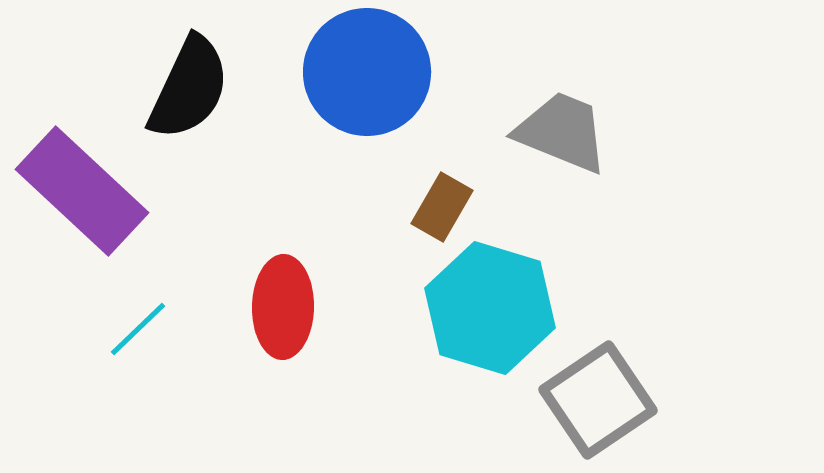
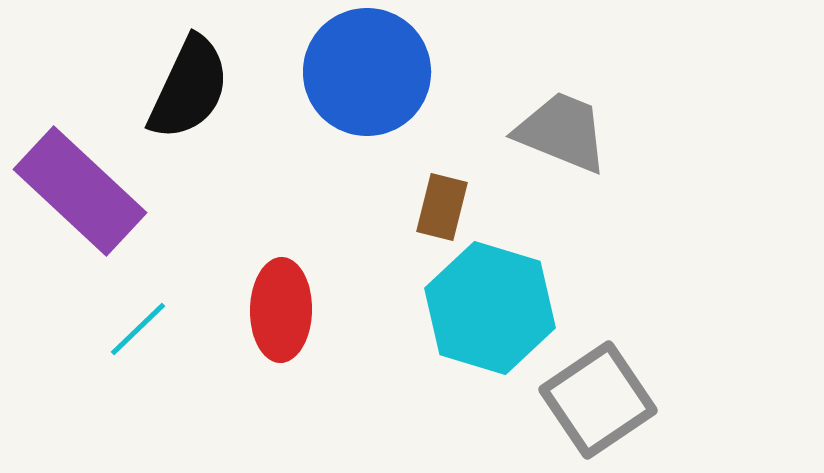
purple rectangle: moved 2 px left
brown rectangle: rotated 16 degrees counterclockwise
red ellipse: moved 2 px left, 3 px down
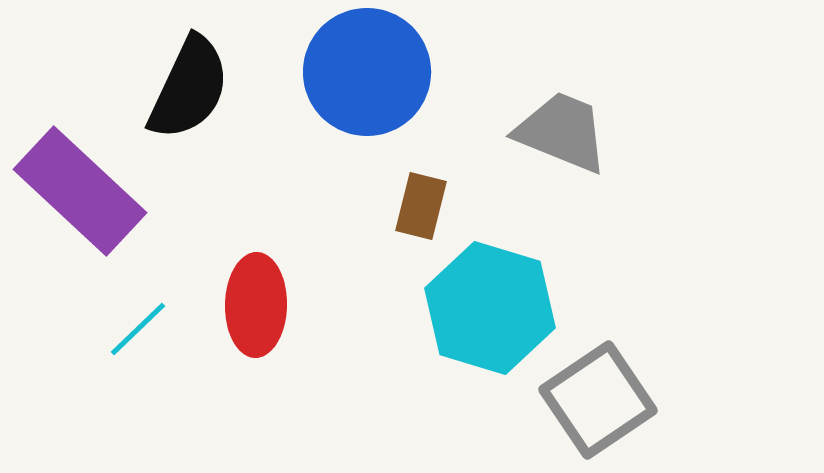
brown rectangle: moved 21 px left, 1 px up
red ellipse: moved 25 px left, 5 px up
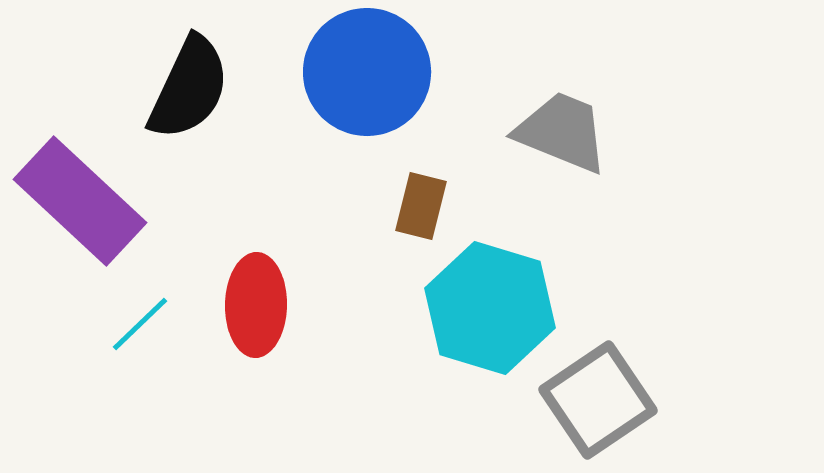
purple rectangle: moved 10 px down
cyan line: moved 2 px right, 5 px up
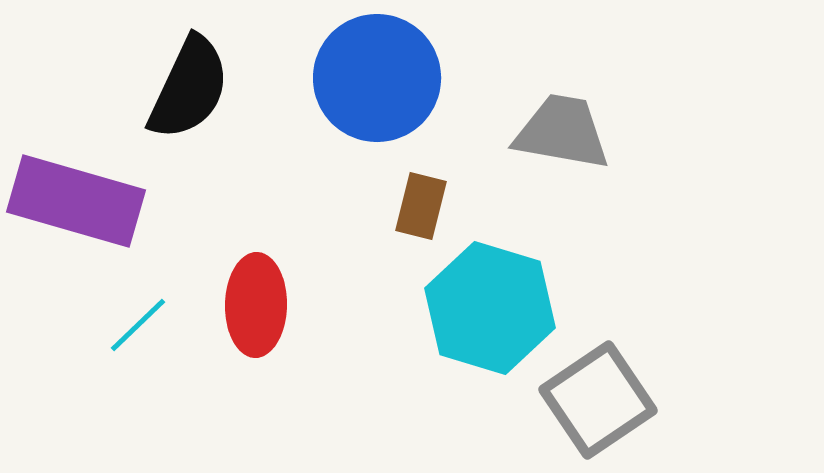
blue circle: moved 10 px right, 6 px down
gray trapezoid: rotated 12 degrees counterclockwise
purple rectangle: moved 4 px left; rotated 27 degrees counterclockwise
cyan line: moved 2 px left, 1 px down
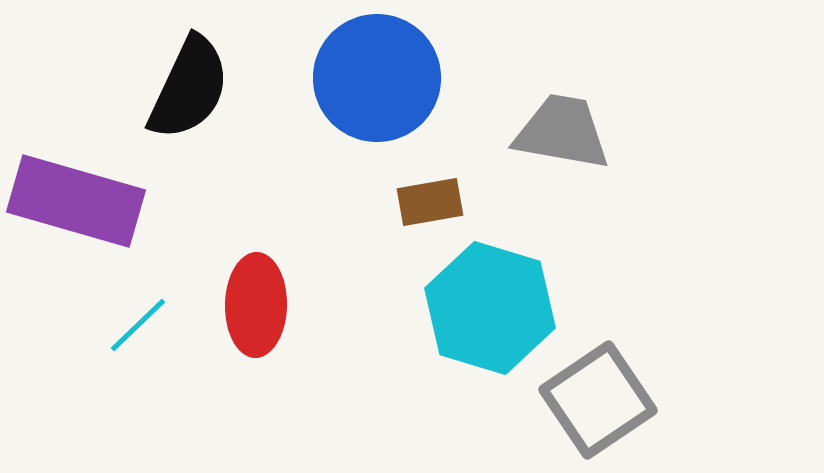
brown rectangle: moved 9 px right, 4 px up; rotated 66 degrees clockwise
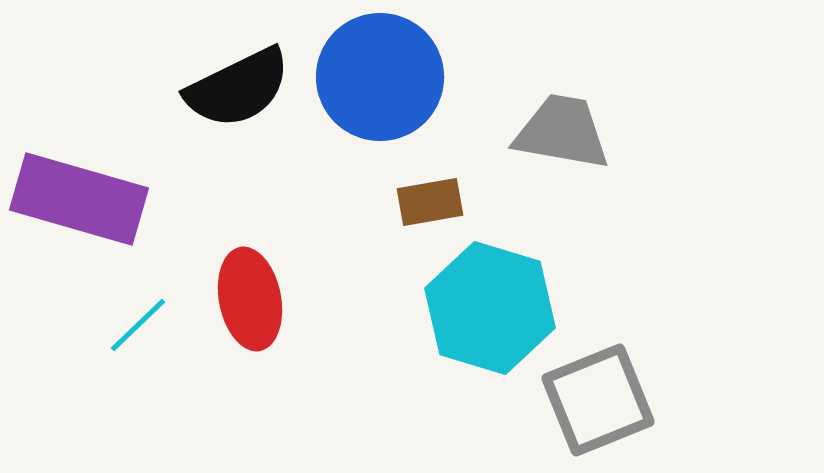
blue circle: moved 3 px right, 1 px up
black semicircle: moved 49 px right; rotated 39 degrees clockwise
purple rectangle: moved 3 px right, 2 px up
red ellipse: moved 6 px left, 6 px up; rotated 12 degrees counterclockwise
gray square: rotated 12 degrees clockwise
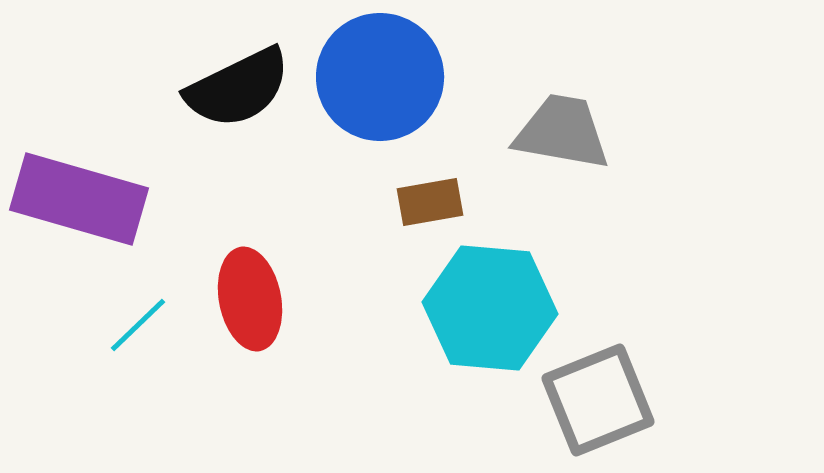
cyan hexagon: rotated 12 degrees counterclockwise
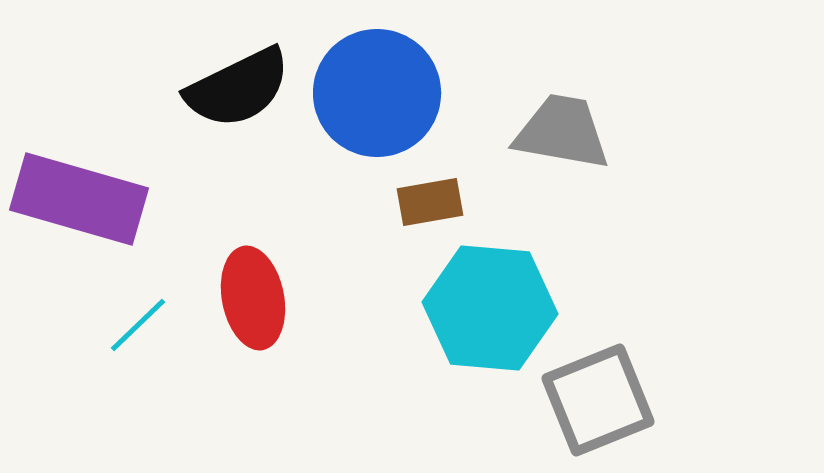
blue circle: moved 3 px left, 16 px down
red ellipse: moved 3 px right, 1 px up
